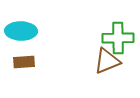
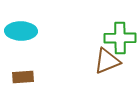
green cross: moved 2 px right
brown rectangle: moved 1 px left, 15 px down
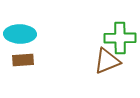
cyan ellipse: moved 1 px left, 3 px down
brown rectangle: moved 17 px up
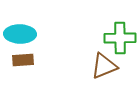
brown triangle: moved 3 px left, 5 px down
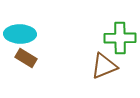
brown rectangle: moved 3 px right, 2 px up; rotated 35 degrees clockwise
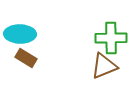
green cross: moved 9 px left
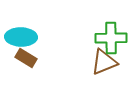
cyan ellipse: moved 1 px right, 3 px down
brown triangle: moved 4 px up
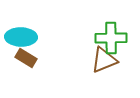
brown triangle: moved 2 px up
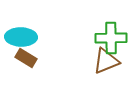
brown triangle: moved 2 px right, 1 px down
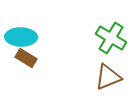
green cross: rotated 32 degrees clockwise
brown triangle: moved 2 px right, 16 px down
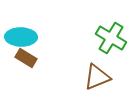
brown triangle: moved 11 px left
